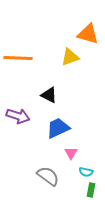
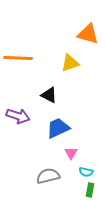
yellow triangle: moved 6 px down
gray semicircle: rotated 50 degrees counterclockwise
green rectangle: moved 1 px left
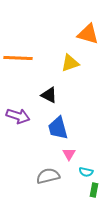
blue trapezoid: rotated 80 degrees counterclockwise
pink triangle: moved 2 px left, 1 px down
green rectangle: moved 4 px right
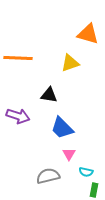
black triangle: rotated 18 degrees counterclockwise
blue trapezoid: moved 4 px right; rotated 30 degrees counterclockwise
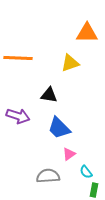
orange triangle: moved 1 px left, 1 px up; rotated 15 degrees counterclockwise
blue trapezoid: moved 3 px left
pink triangle: rotated 24 degrees clockwise
cyan semicircle: rotated 40 degrees clockwise
gray semicircle: rotated 10 degrees clockwise
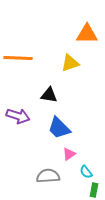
orange triangle: moved 1 px down
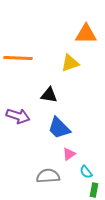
orange triangle: moved 1 px left
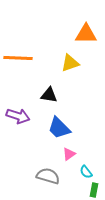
gray semicircle: rotated 20 degrees clockwise
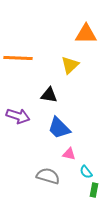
yellow triangle: moved 2 px down; rotated 24 degrees counterclockwise
pink triangle: rotated 48 degrees clockwise
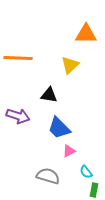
pink triangle: moved 3 px up; rotated 40 degrees counterclockwise
